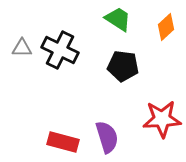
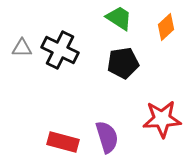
green trapezoid: moved 1 px right, 1 px up
black pentagon: moved 3 px up; rotated 16 degrees counterclockwise
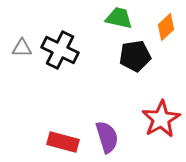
green trapezoid: rotated 20 degrees counterclockwise
black pentagon: moved 12 px right, 7 px up
red star: moved 1 px left; rotated 27 degrees counterclockwise
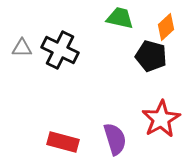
green trapezoid: moved 1 px right
black pentagon: moved 16 px right; rotated 24 degrees clockwise
purple semicircle: moved 8 px right, 2 px down
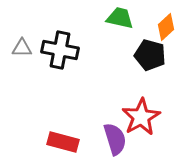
black cross: rotated 15 degrees counterclockwise
black pentagon: moved 1 px left, 1 px up
red star: moved 20 px left, 2 px up
